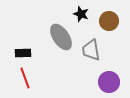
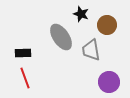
brown circle: moved 2 px left, 4 px down
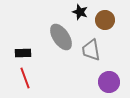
black star: moved 1 px left, 2 px up
brown circle: moved 2 px left, 5 px up
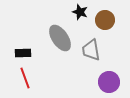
gray ellipse: moved 1 px left, 1 px down
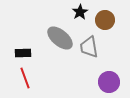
black star: rotated 21 degrees clockwise
gray ellipse: rotated 16 degrees counterclockwise
gray trapezoid: moved 2 px left, 3 px up
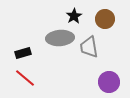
black star: moved 6 px left, 4 px down
brown circle: moved 1 px up
gray ellipse: rotated 44 degrees counterclockwise
black rectangle: rotated 14 degrees counterclockwise
red line: rotated 30 degrees counterclockwise
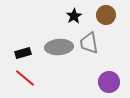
brown circle: moved 1 px right, 4 px up
gray ellipse: moved 1 px left, 9 px down
gray trapezoid: moved 4 px up
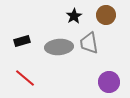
black rectangle: moved 1 px left, 12 px up
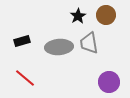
black star: moved 4 px right
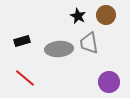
black star: rotated 14 degrees counterclockwise
gray ellipse: moved 2 px down
